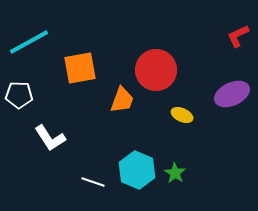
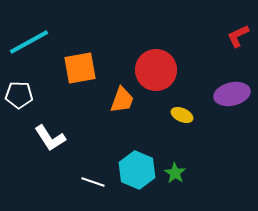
purple ellipse: rotated 12 degrees clockwise
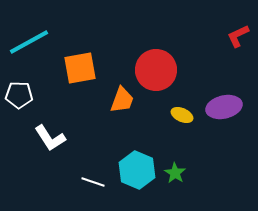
purple ellipse: moved 8 px left, 13 px down
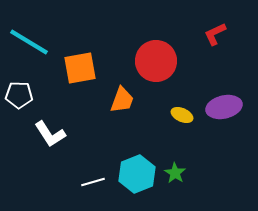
red L-shape: moved 23 px left, 2 px up
cyan line: rotated 60 degrees clockwise
red circle: moved 9 px up
white L-shape: moved 4 px up
cyan hexagon: moved 4 px down; rotated 15 degrees clockwise
white line: rotated 35 degrees counterclockwise
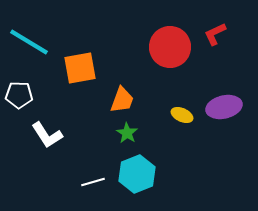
red circle: moved 14 px right, 14 px up
white L-shape: moved 3 px left, 1 px down
green star: moved 48 px left, 40 px up
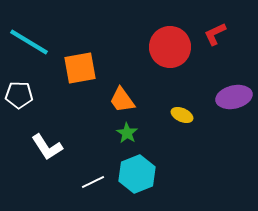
orange trapezoid: rotated 124 degrees clockwise
purple ellipse: moved 10 px right, 10 px up
white L-shape: moved 12 px down
white line: rotated 10 degrees counterclockwise
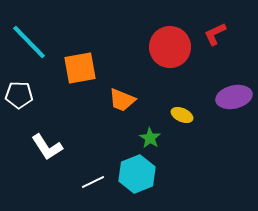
cyan line: rotated 15 degrees clockwise
orange trapezoid: rotated 32 degrees counterclockwise
green star: moved 23 px right, 5 px down
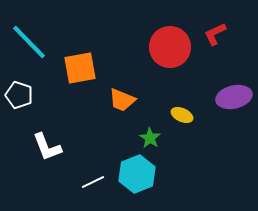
white pentagon: rotated 16 degrees clockwise
white L-shape: rotated 12 degrees clockwise
